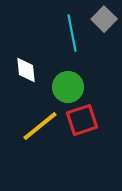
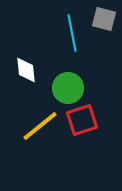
gray square: rotated 30 degrees counterclockwise
green circle: moved 1 px down
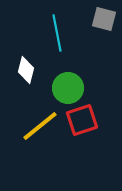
cyan line: moved 15 px left
white diamond: rotated 20 degrees clockwise
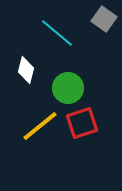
gray square: rotated 20 degrees clockwise
cyan line: rotated 39 degrees counterclockwise
red square: moved 3 px down
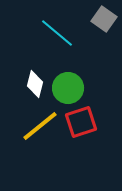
white diamond: moved 9 px right, 14 px down
red square: moved 1 px left, 1 px up
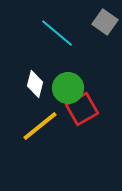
gray square: moved 1 px right, 3 px down
red square: moved 1 px right, 13 px up; rotated 12 degrees counterclockwise
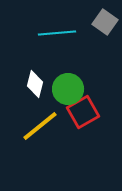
cyan line: rotated 45 degrees counterclockwise
green circle: moved 1 px down
red square: moved 1 px right, 3 px down
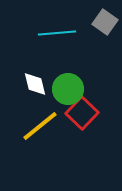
white diamond: rotated 28 degrees counterclockwise
red square: moved 1 px left, 1 px down; rotated 16 degrees counterclockwise
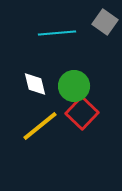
green circle: moved 6 px right, 3 px up
